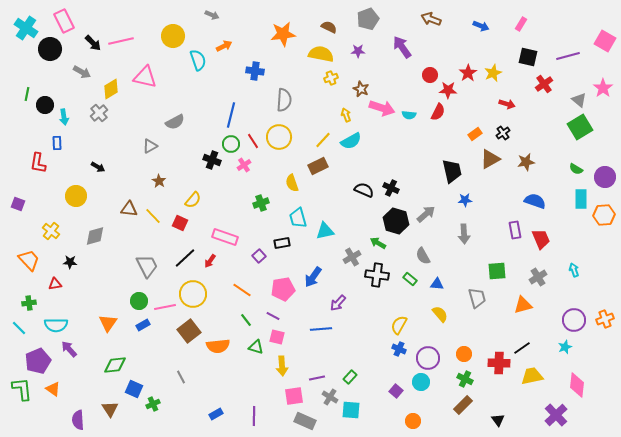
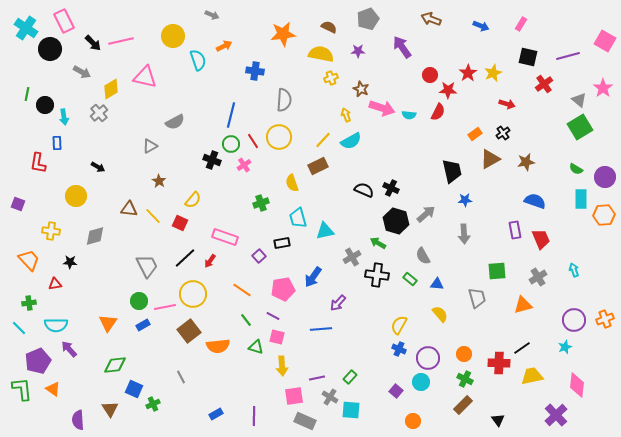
yellow cross at (51, 231): rotated 30 degrees counterclockwise
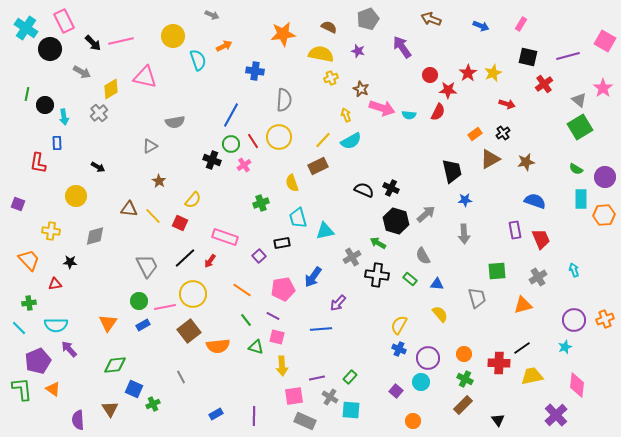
purple star at (358, 51): rotated 16 degrees clockwise
blue line at (231, 115): rotated 15 degrees clockwise
gray semicircle at (175, 122): rotated 18 degrees clockwise
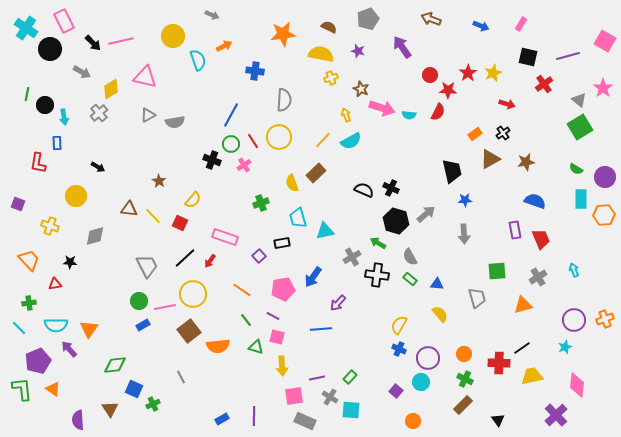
gray triangle at (150, 146): moved 2 px left, 31 px up
brown rectangle at (318, 166): moved 2 px left, 7 px down; rotated 18 degrees counterclockwise
yellow cross at (51, 231): moved 1 px left, 5 px up; rotated 12 degrees clockwise
gray semicircle at (423, 256): moved 13 px left, 1 px down
orange triangle at (108, 323): moved 19 px left, 6 px down
blue rectangle at (216, 414): moved 6 px right, 5 px down
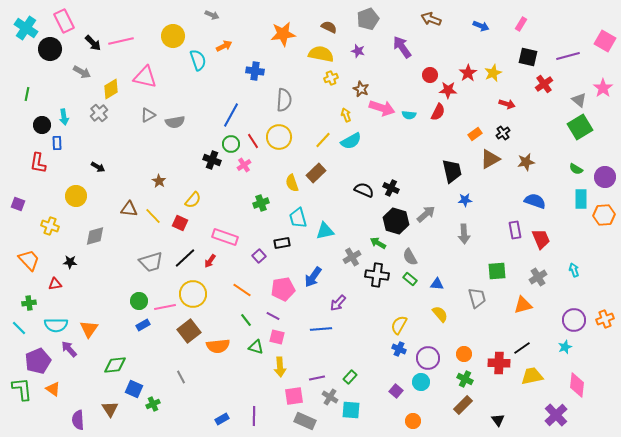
black circle at (45, 105): moved 3 px left, 20 px down
gray trapezoid at (147, 266): moved 4 px right, 4 px up; rotated 100 degrees clockwise
yellow arrow at (282, 366): moved 2 px left, 1 px down
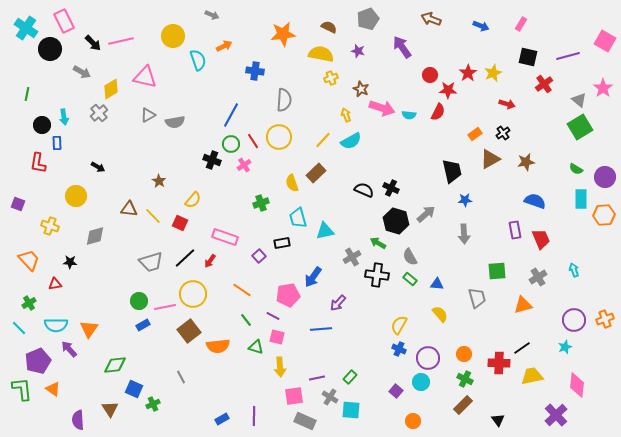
pink pentagon at (283, 289): moved 5 px right, 6 px down
green cross at (29, 303): rotated 24 degrees counterclockwise
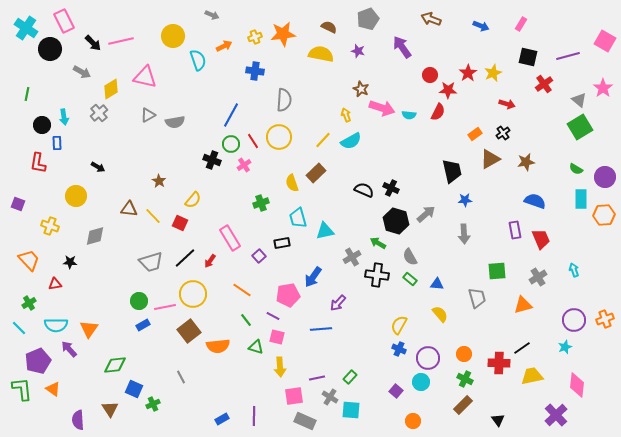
yellow cross at (331, 78): moved 76 px left, 41 px up
pink rectangle at (225, 237): moved 5 px right, 1 px down; rotated 40 degrees clockwise
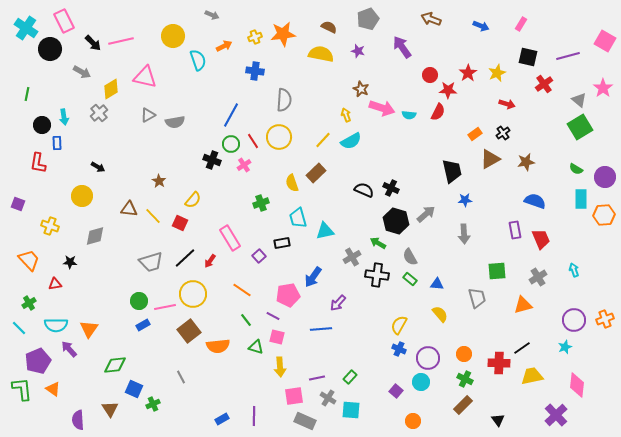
yellow star at (493, 73): moved 4 px right
yellow circle at (76, 196): moved 6 px right
gray cross at (330, 397): moved 2 px left, 1 px down
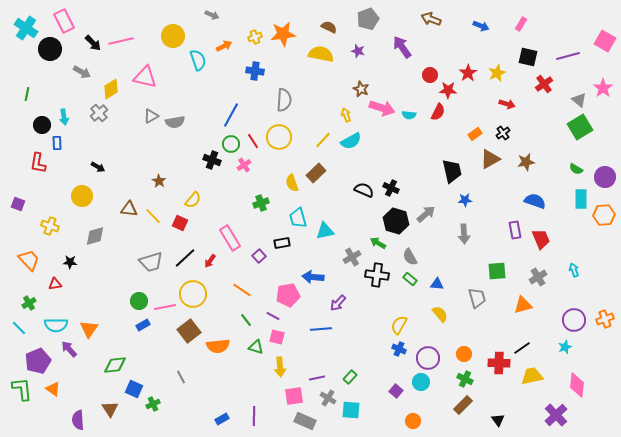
gray triangle at (148, 115): moved 3 px right, 1 px down
blue arrow at (313, 277): rotated 60 degrees clockwise
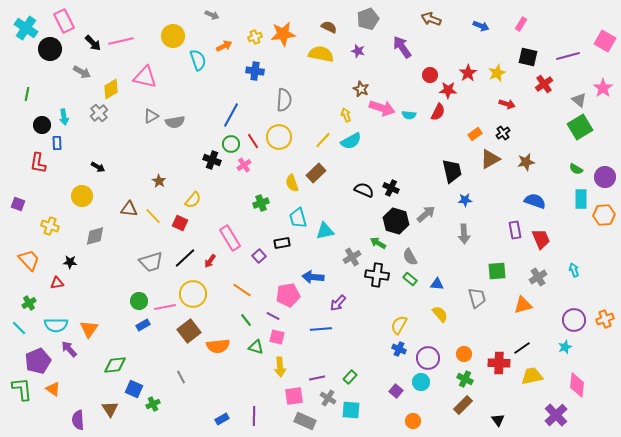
red triangle at (55, 284): moved 2 px right, 1 px up
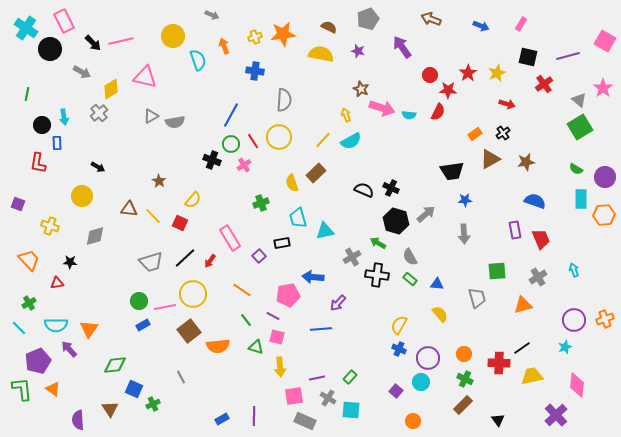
orange arrow at (224, 46): rotated 84 degrees counterclockwise
black trapezoid at (452, 171): rotated 95 degrees clockwise
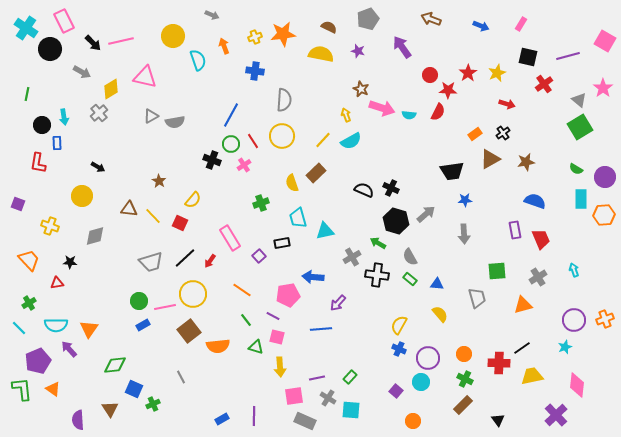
yellow circle at (279, 137): moved 3 px right, 1 px up
